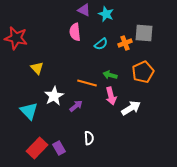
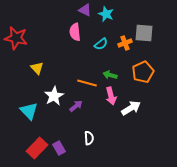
purple triangle: moved 1 px right
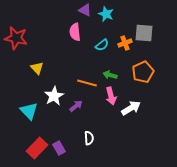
cyan semicircle: moved 1 px right, 1 px down
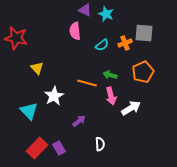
pink semicircle: moved 1 px up
purple arrow: moved 3 px right, 15 px down
white semicircle: moved 11 px right, 6 px down
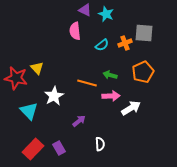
red star: moved 40 px down
pink arrow: rotated 78 degrees counterclockwise
red rectangle: moved 4 px left, 1 px down
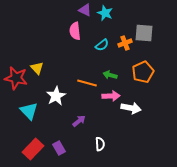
cyan star: moved 1 px left, 1 px up
white star: moved 2 px right
white arrow: rotated 42 degrees clockwise
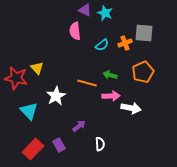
purple arrow: moved 5 px down
purple rectangle: moved 3 px up
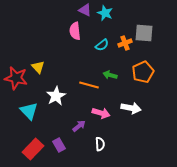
yellow triangle: moved 1 px right, 1 px up
orange line: moved 2 px right, 2 px down
pink arrow: moved 10 px left, 17 px down; rotated 18 degrees clockwise
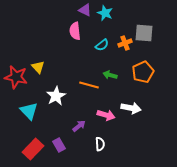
red star: moved 1 px up
pink arrow: moved 5 px right, 2 px down
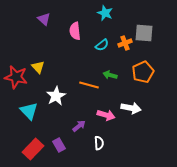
purple triangle: moved 41 px left, 9 px down; rotated 16 degrees clockwise
white semicircle: moved 1 px left, 1 px up
